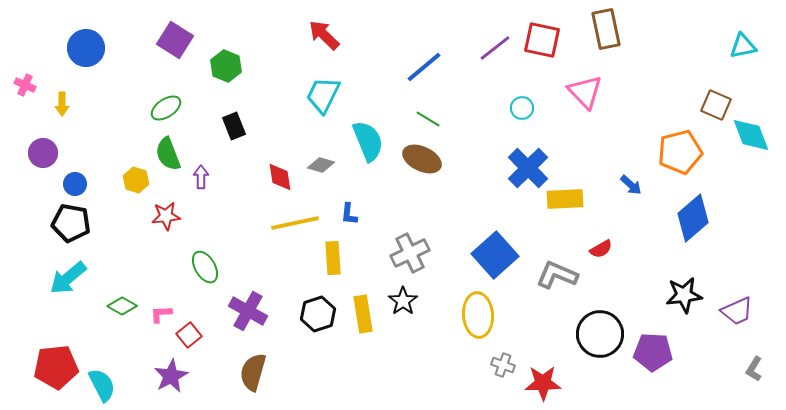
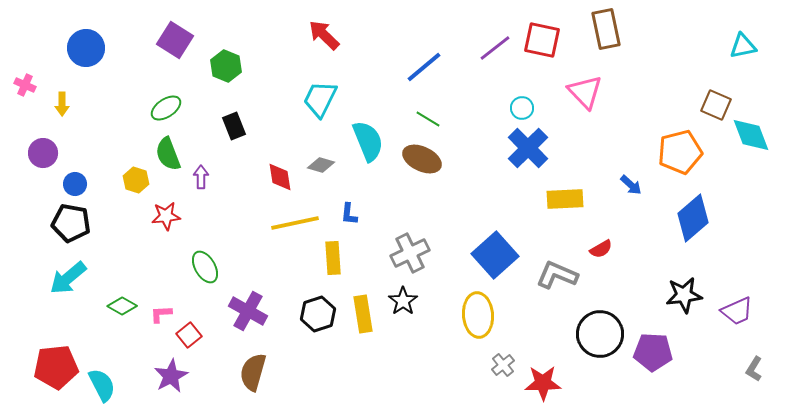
cyan trapezoid at (323, 95): moved 3 px left, 4 px down
blue cross at (528, 168): moved 20 px up
gray cross at (503, 365): rotated 30 degrees clockwise
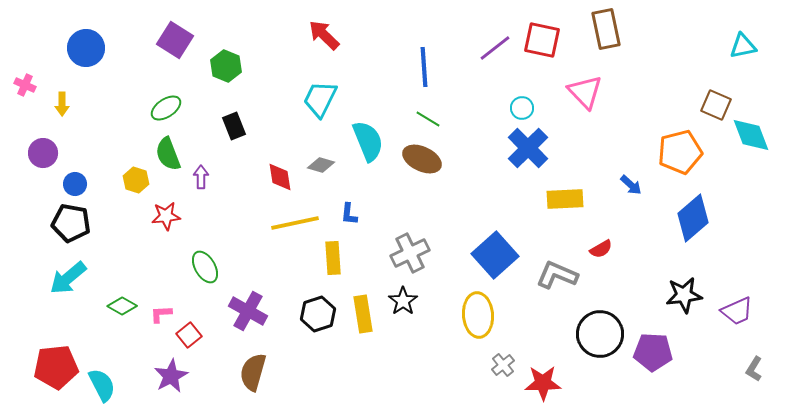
blue line at (424, 67): rotated 54 degrees counterclockwise
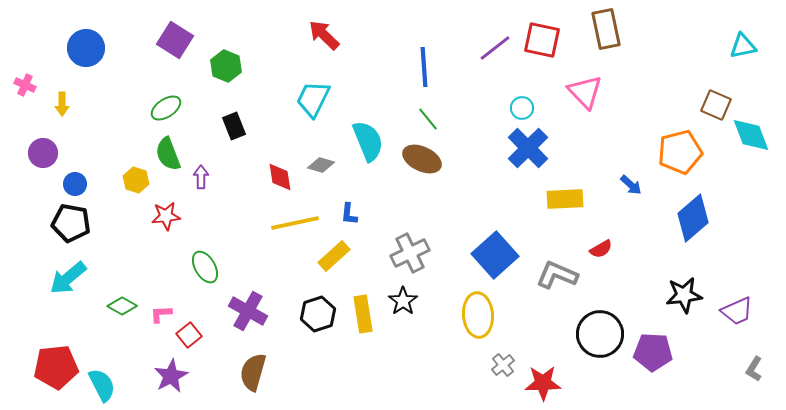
cyan trapezoid at (320, 99): moved 7 px left
green line at (428, 119): rotated 20 degrees clockwise
yellow rectangle at (333, 258): moved 1 px right, 2 px up; rotated 52 degrees clockwise
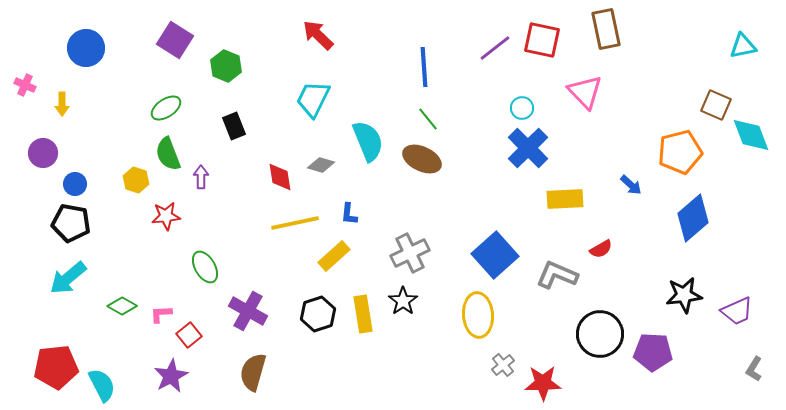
red arrow at (324, 35): moved 6 px left
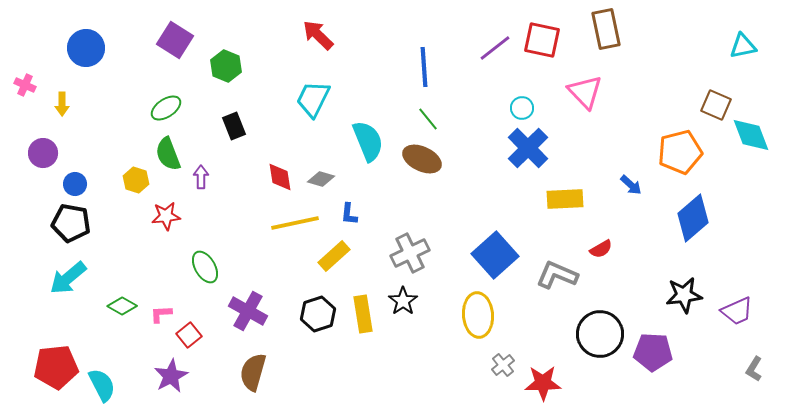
gray diamond at (321, 165): moved 14 px down
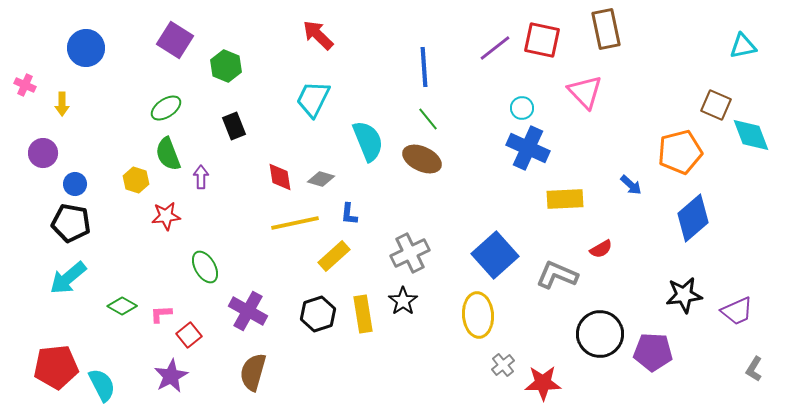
blue cross at (528, 148): rotated 21 degrees counterclockwise
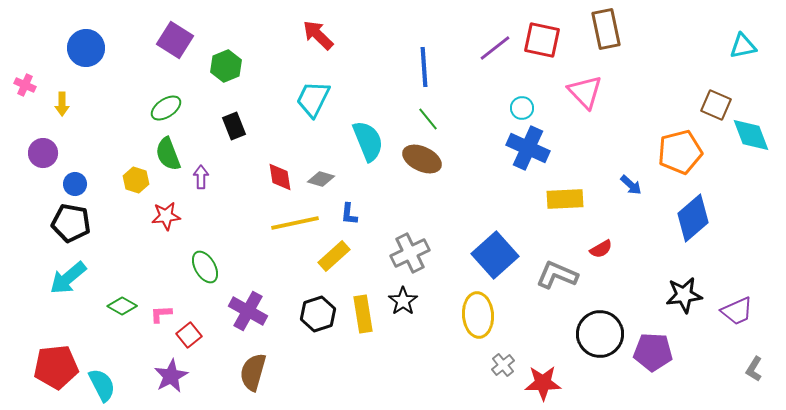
green hexagon at (226, 66): rotated 16 degrees clockwise
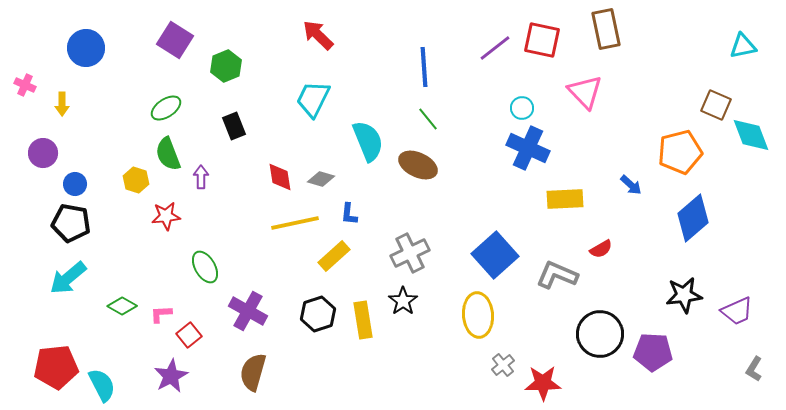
brown ellipse at (422, 159): moved 4 px left, 6 px down
yellow rectangle at (363, 314): moved 6 px down
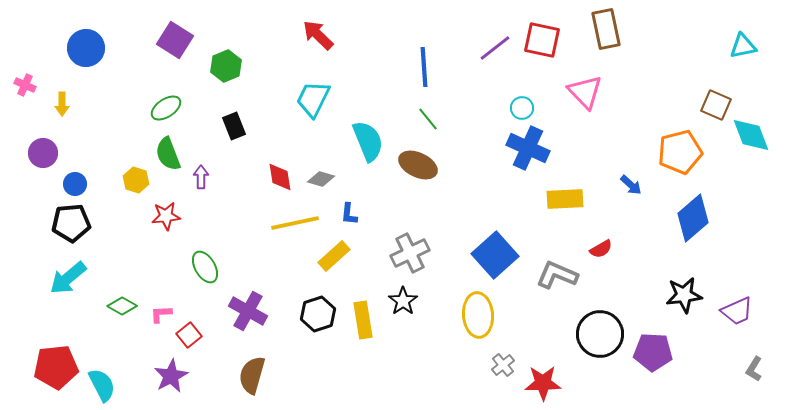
black pentagon at (71, 223): rotated 15 degrees counterclockwise
brown semicircle at (253, 372): moved 1 px left, 3 px down
